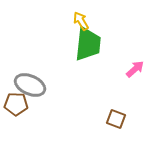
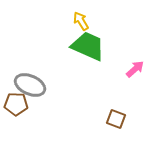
green trapezoid: moved 2 px down; rotated 72 degrees counterclockwise
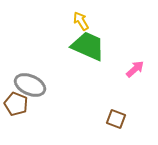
brown pentagon: rotated 20 degrees clockwise
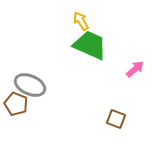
green trapezoid: moved 2 px right, 1 px up
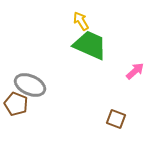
pink arrow: moved 2 px down
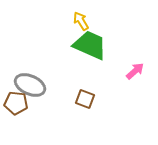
brown pentagon: moved 1 px up; rotated 15 degrees counterclockwise
brown square: moved 31 px left, 20 px up
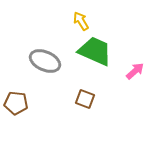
green trapezoid: moved 5 px right, 6 px down
gray ellipse: moved 15 px right, 24 px up
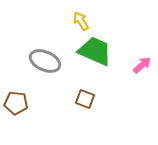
pink arrow: moved 7 px right, 6 px up
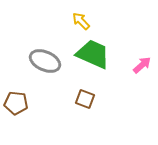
yellow arrow: rotated 12 degrees counterclockwise
green trapezoid: moved 2 px left, 3 px down
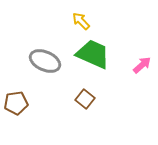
brown square: rotated 18 degrees clockwise
brown pentagon: rotated 15 degrees counterclockwise
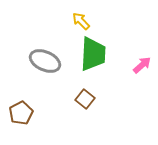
green trapezoid: rotated 69 degrees clockwise
brown pentagon: moved 5 px right, 10 px down; rotated 20 degrees counterclockwise
